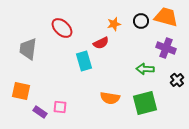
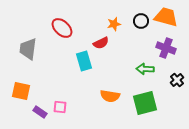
orange semicircle: moved 2 px up
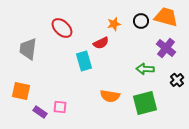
purple cross: rotated 18 degrees clockwise
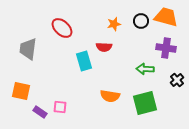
red semicircle: moved 3 px right, 4 px down; rotated 28 degrees clockwise
purple cross: rotated 30 degrees counterclockwise
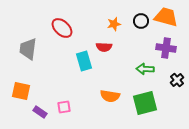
pink square: moved 4 px right; rotated 16 degrees counterclockwise
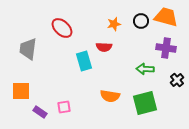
orange square: rotated 12 degrees counterclockwise
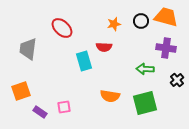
orange square: rotated 18 degrees counterclockwise
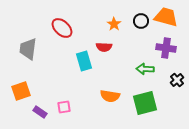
orange star: rotated 24 degrees counterclockwise
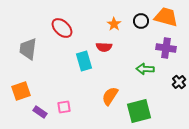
black cross: moved 2 px right, 2 px down
orange semicircle: rotated 114 degrees clockwise
green square: moved 6 px left, 8 px down
